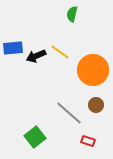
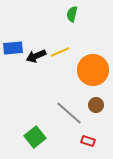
yellow line: rotated 60 degrees counterclockwise
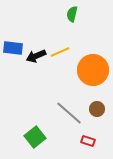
blue rectangle: rotated 12 degrees clockwise
brown circle: moved 1 px right, 4 px down
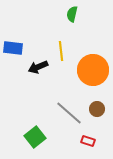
yellow line: moved 1 px right, 1 px up; rotated 72 degrees counterclockwise
black arrow: moved 2 px right, 11 px down
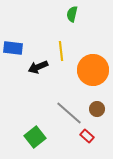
red rectangle: moved 1 px left, 5 px up; rotated 24 degrees clockwise
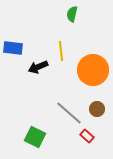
green square: rotated 25 degrees counterclockwise
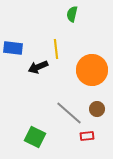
yellow line: moved 5 px left, 2 px up
orange circle: moved 1 px left
red rectangle: rotated 48 degrees counterclockwise
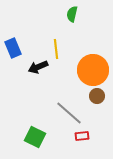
blue rectangle: rotated 60 degrees clockwise
orange circle: moved 1 px right
brown circle: moved 13 px up
red rectangle: moved 5 px left
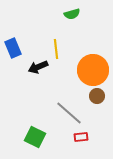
green semicircle: rotated 119 degrees counterclockwise
red rectangle: moved 1 px left, 1 px down
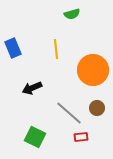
black arrow: moved 6 px left, 21 px down
brown circle: moved 12 px down
